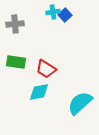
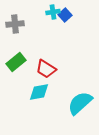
green rectangle: rotated 48 degrees counterclockwise
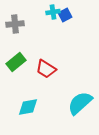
blue square: rotated 16 degrees clockwise
cyan diamond: moved 11 px left, 15 px down
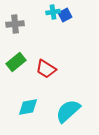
cyan semicircle: moved 12 px left, 8 px down
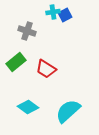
gray cross: moved 12 px right, 7 px down; rotated 24 degrees clockwise
cyan diamond: rotated 45 degrees clockwise
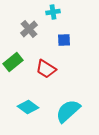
blue square: moved 1 px left, 25 px down; rotated 24 degrees clockwise
gray cross: moved 2 px right, 2 px up; rotated 30 degrees clockwise
green rectangle: moved 3 px left
